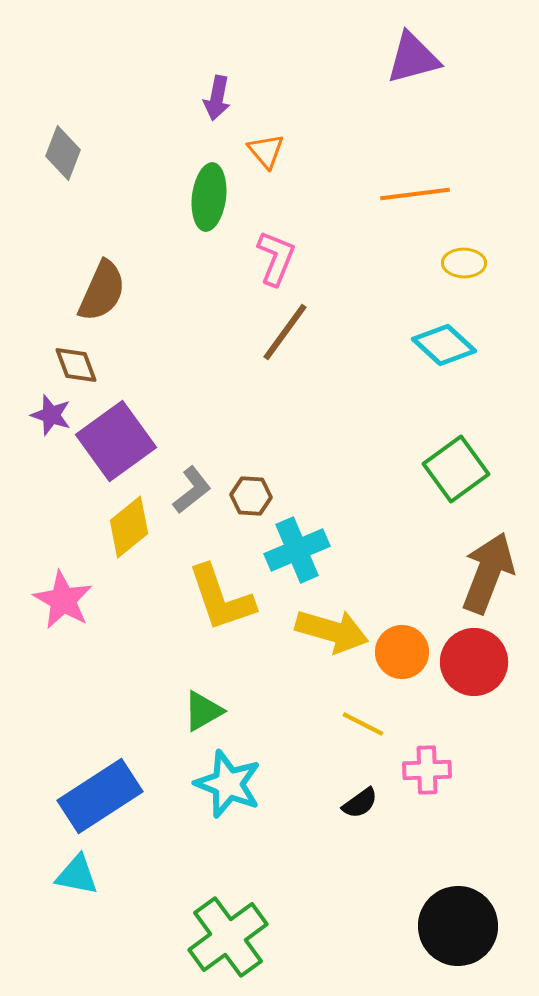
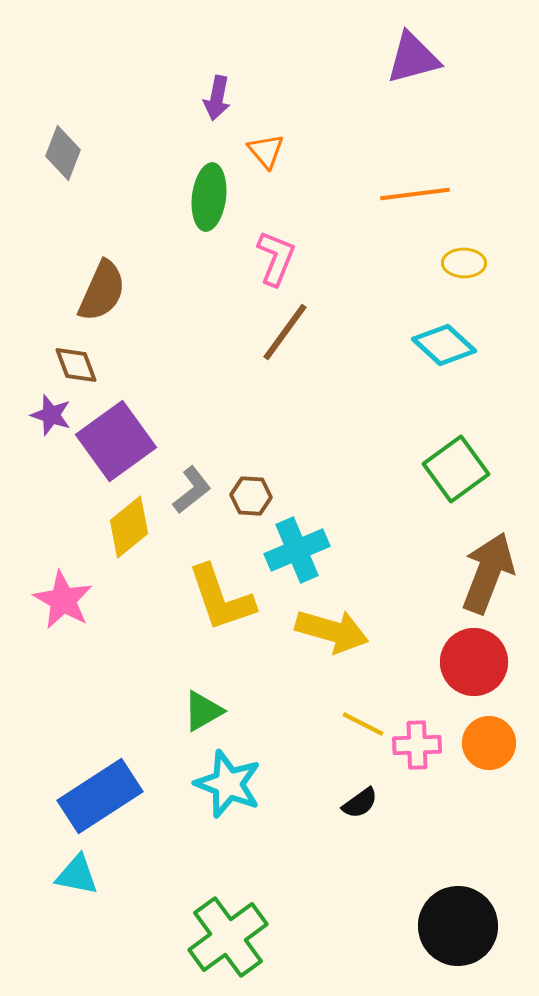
orange circle: moved 87 px right, 91 px down
pink cross: moved 10 px left, 25 px up
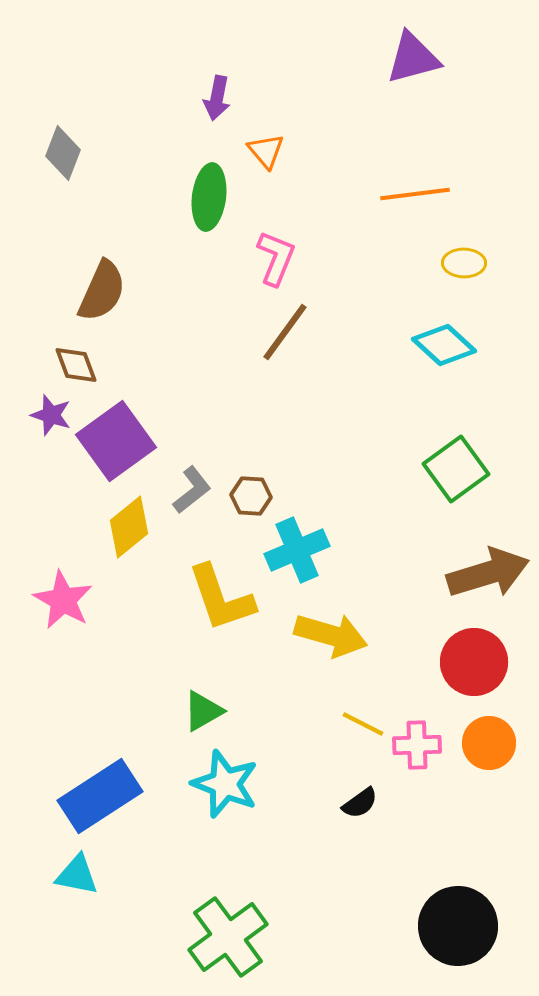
brown arrow: rotated 52 degrees clockwise
yellow arrow: moved 1 px left, 4 px down
cyan star: moved 3 px left
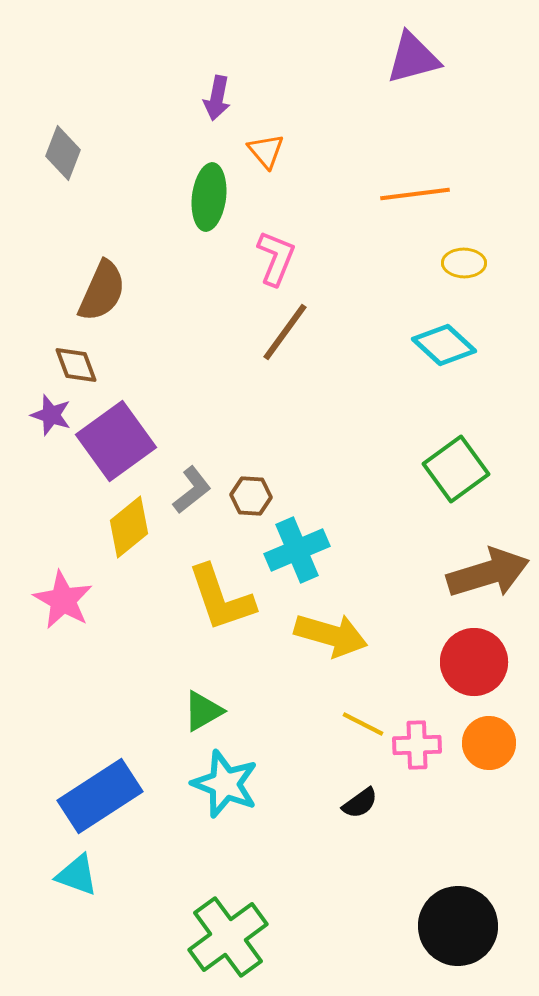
cyan triangle: rotated 9 degrees clockwise
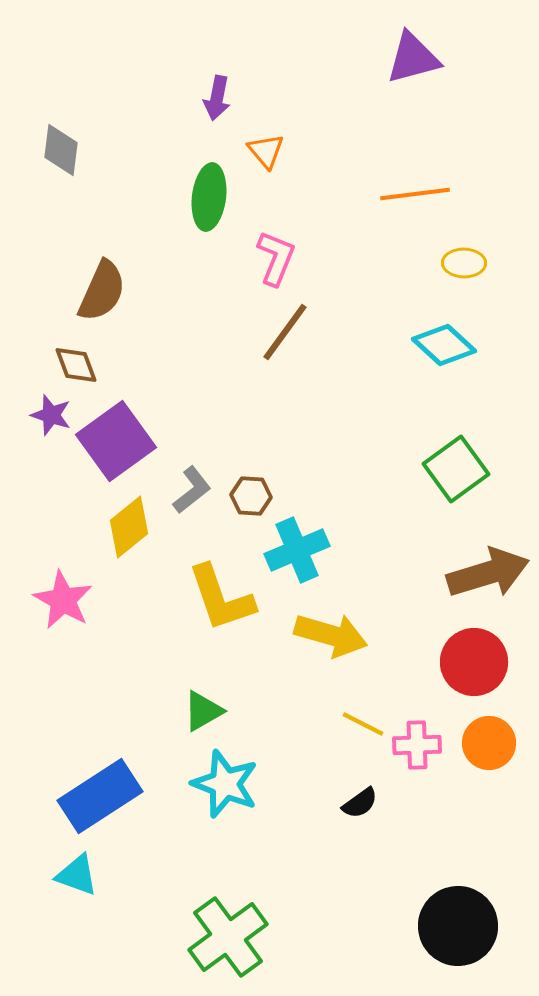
gray diamond: moved 2 px left, 3 px up; rotated 14 degrees counterclockwise
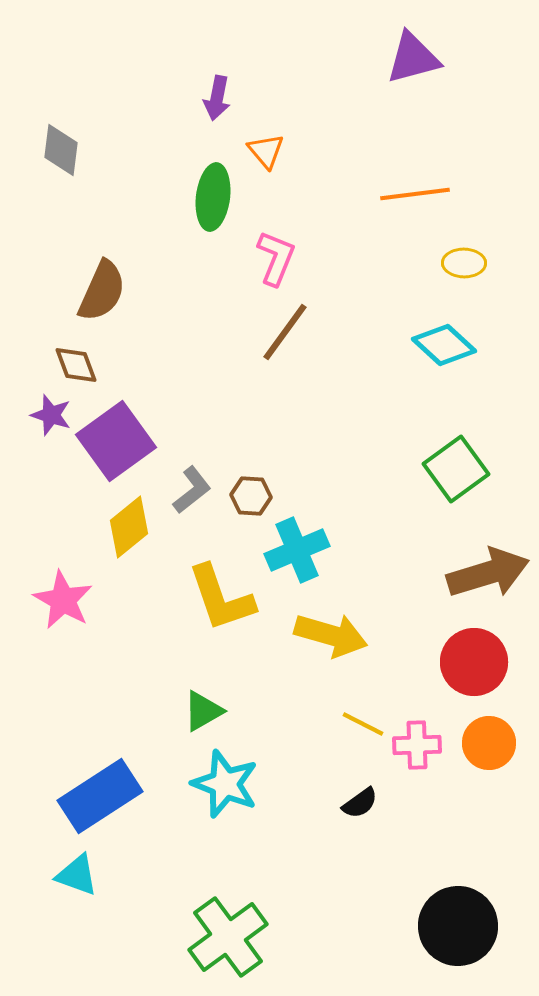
green ellipse: moved 4 px right
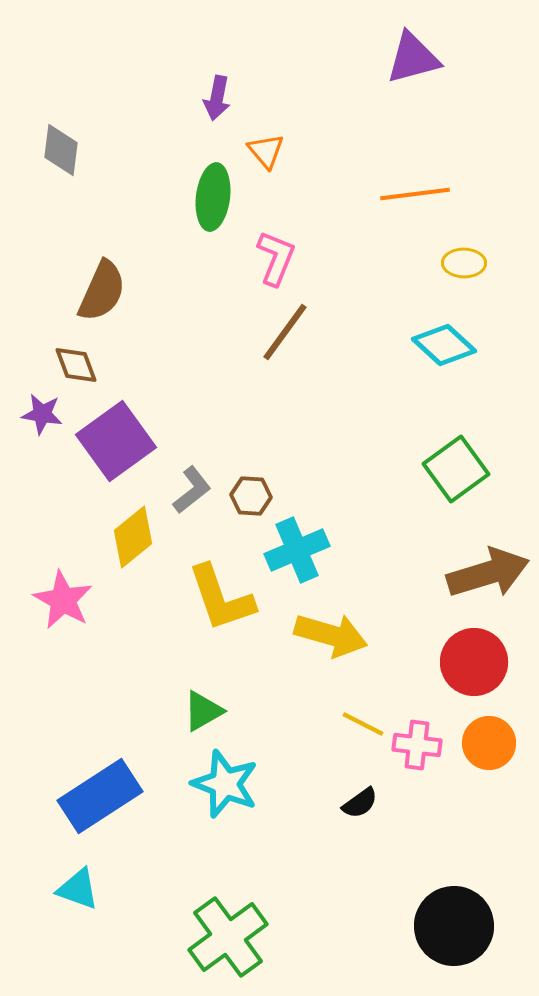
purple star: moved 9 px left, 1 px up; rotated 9 degrees counterclockwise
yellow diamond: moved 4 px right, 10 px down
pink cross: rotated 9 degrees clockwise
cyan triangle: moved 1 px right, 14 px down
black circle: moved 4 px left
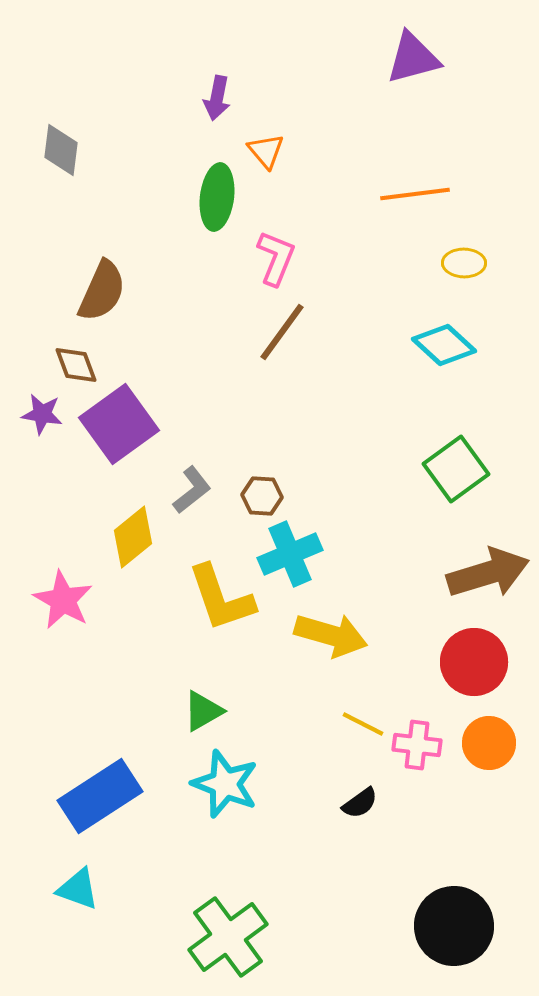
green ellipse: moved 4 px right
brown line: moved 3 px left
purple square: moved 3 px right, 17 px up
brown hexagon: moved 11 px right
cyan cross: moved 7 px left, 4 px down
